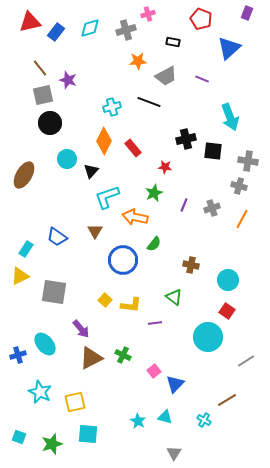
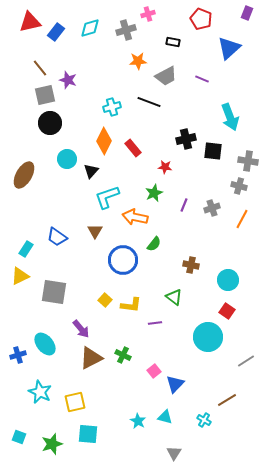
gray square at (43, 95): moved 2 px right
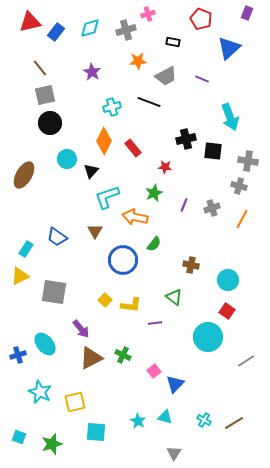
purple star at (68, 80): moved 24 px right, 8 px up; rotated 12 degrees clockwise
brown line at (227, 400): moved 7 px right, 23 px down
cyan square at (88, 434): moved 8 px right, 2 px up
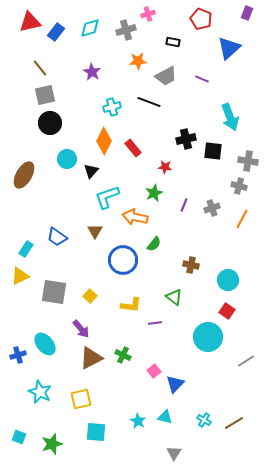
yellow square at (105, 300): moved 15 px left, 4 px up
yellow square at (75, 402): moved 6 px right, 3 px up
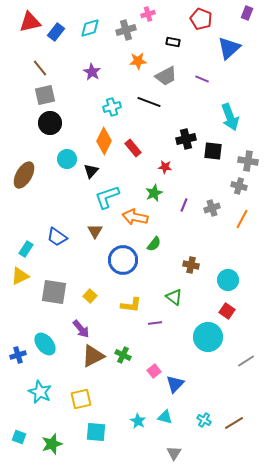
brown triangle at (91, 358): moved 2 px right, 2 px up
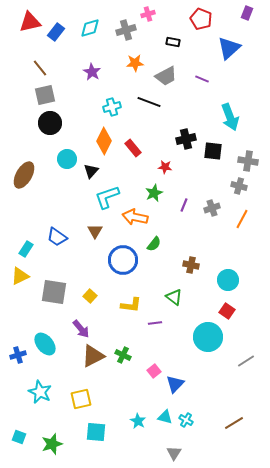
orange star at (138, 61): moved 3 px left, 2 px down
cyan cross at (204, 420): moved 18 px left
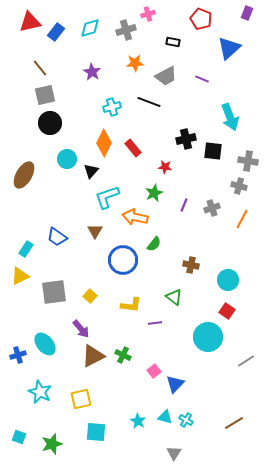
orange diamond at (104, 141): moved 2 px down
gray square at (54, 292): rotated 16 degrees counterclockwise
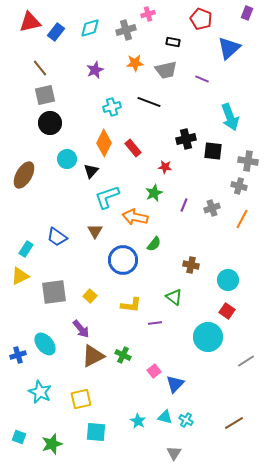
purple star at (92, 72): moved 3 px right, 2 px up; rotated 18 degrees clockwise
gray trapezoid at (166, 76): moved 6 px up; rotated 15 degrees clockwise
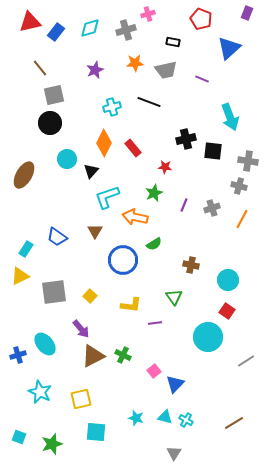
gray square at (45, 95): moved 9 px right
green semicircle at (154, 244): rotated 21 degrees clockwise
green triangle at (174, 297): rotated 18 degrees clockwise
cyan star at (138, 421): moved 2 px left, 3 px up; rotated 14 degrees counterclockwise
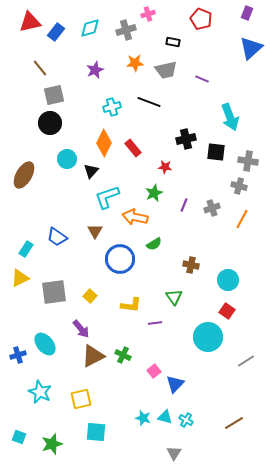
blue triangle at (229, 48): moved 22 px right
black square at (213, 151): moved 3 px right, 1 px down
blue circle at (123, 260): moved 3 px left, 1 px up
yellow triangle at (20, 276): moved 2 px down
cyan star at (136, 418): moved 7 px right
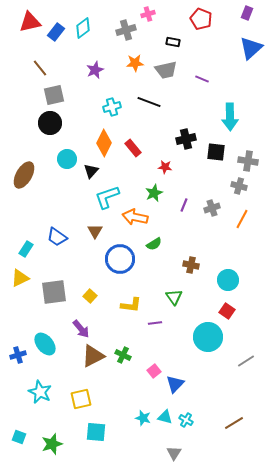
cyan diamond at (90, 28): moved 7 px left; rotated 20 degrees counterclockwise
cyan arrow at (230, 117): rotated 20 degrees clockwise
